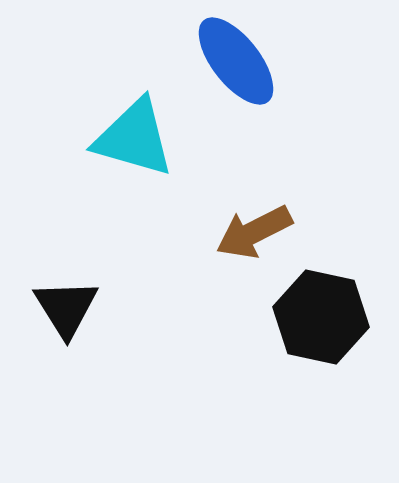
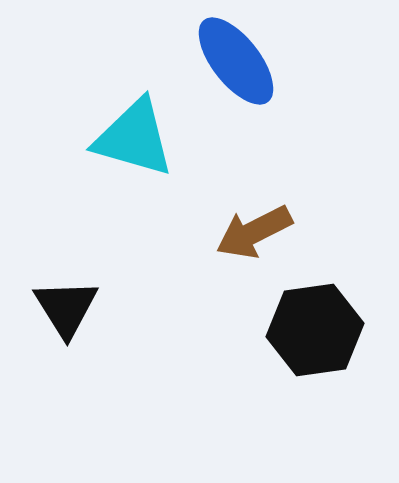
black hexagon: moved 6 px left, 13 px down; rotated 20 degrees counterclockwise
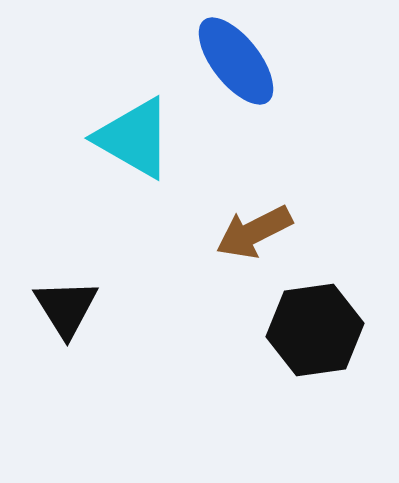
cyan triangle: rotated 14 degrees clockwise
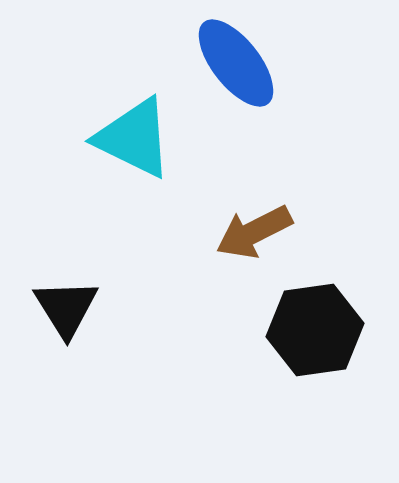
blue ellipse: moved 2 px down
cyan triangle: rotated 4 degrees counterclockwise
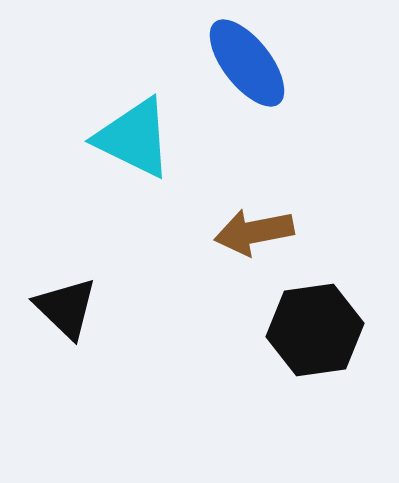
blue ellipse: moved 11 px right
brown arrow: rotated 16 degrees clockwise
black triangle: rotated 14 degrees counterclockwise
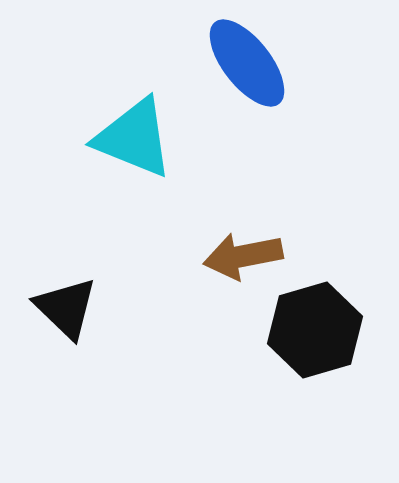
cyan triangle: rotated 4 degrees counterclockwise
brown arrow: moved 11 px left, 24 px down
black hexagon: rotated 8 degrees counterclockwise
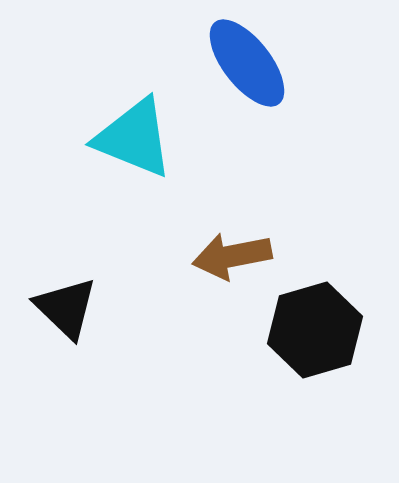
brown arrow: moved 11 px left
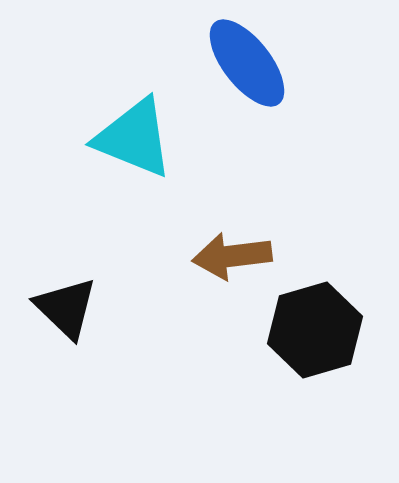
brown arrow: rotated 4 degrees clockwise
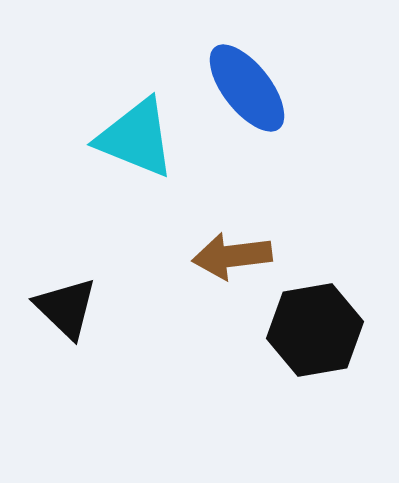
blue ellipse: moved 25 px down
cyan triangle: moved 2 px right
black hexagon: rotated 6 degrees clockwise
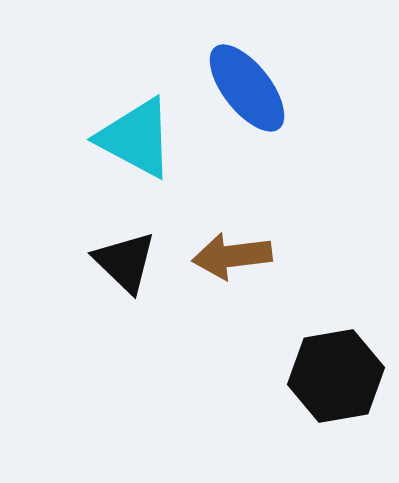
cyan triangle: rotated 6 degrees clockwise
black triangle: moved 59 px right, 46 px up
black hexagon: moved 21 px right, 46 px down
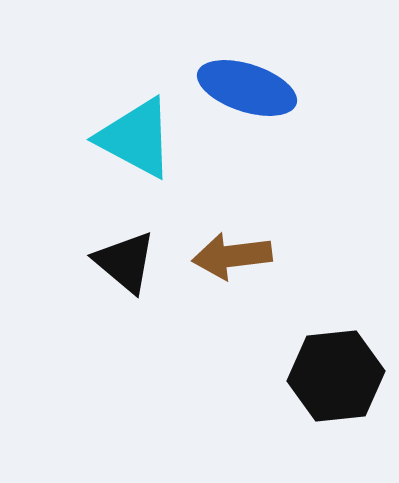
blue ellipse: rotated 34 degrees counterclockwise
black triangle: rotated 4 degrees counterclockwise
black hexagon: rotated 4 degrees clockwise
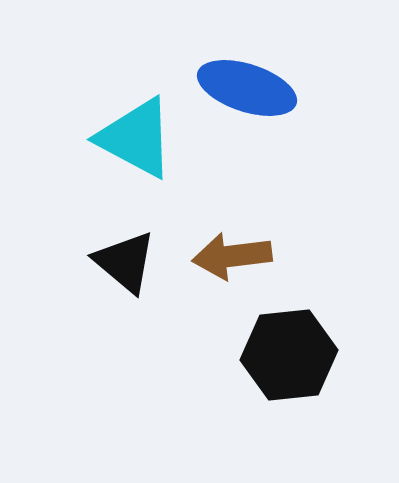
black hexagon: moved 47 px left, 21 px up
